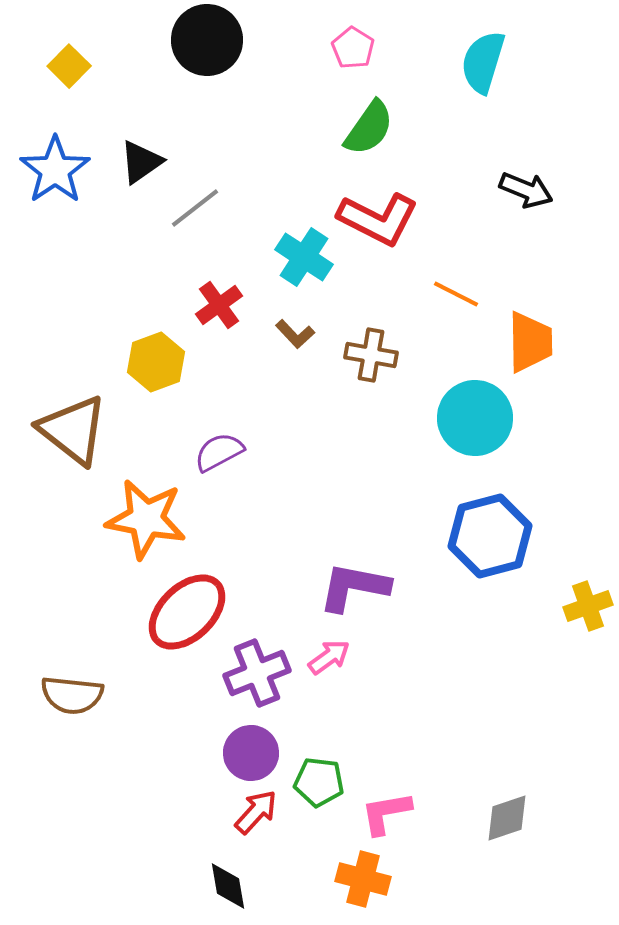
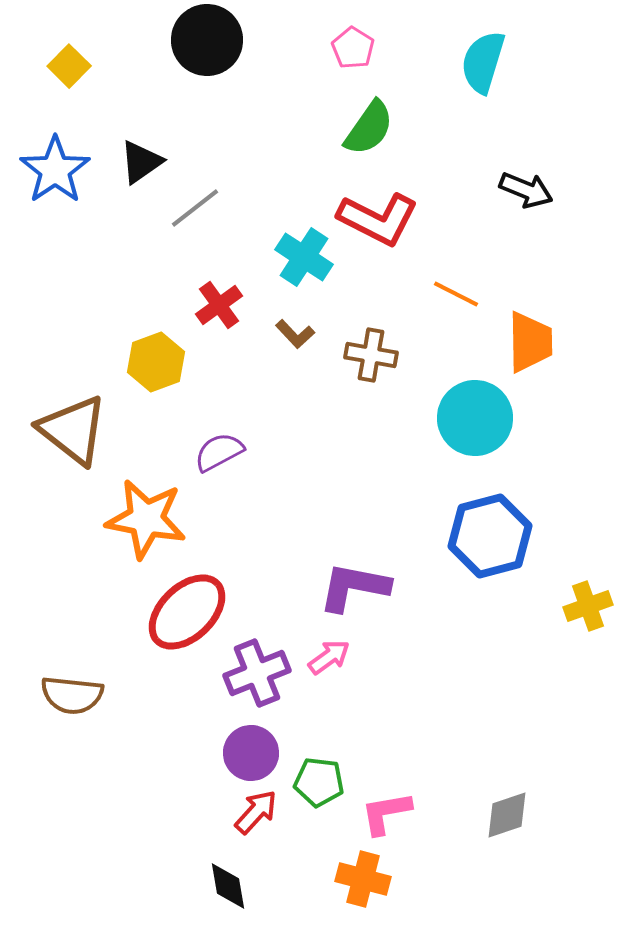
gray diamond: moved 3 px up
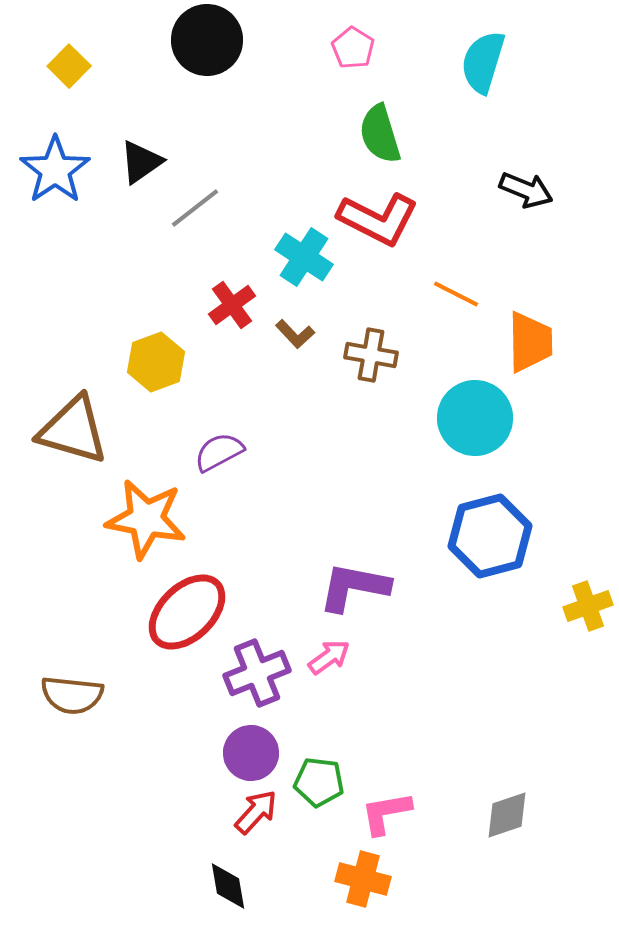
green semicircle: moved 11 px right, 6 px down; rotated 128 degrees clockwise
red cross: moved 13 px right
brown triangle: rotated 22 degrees counterclockwise
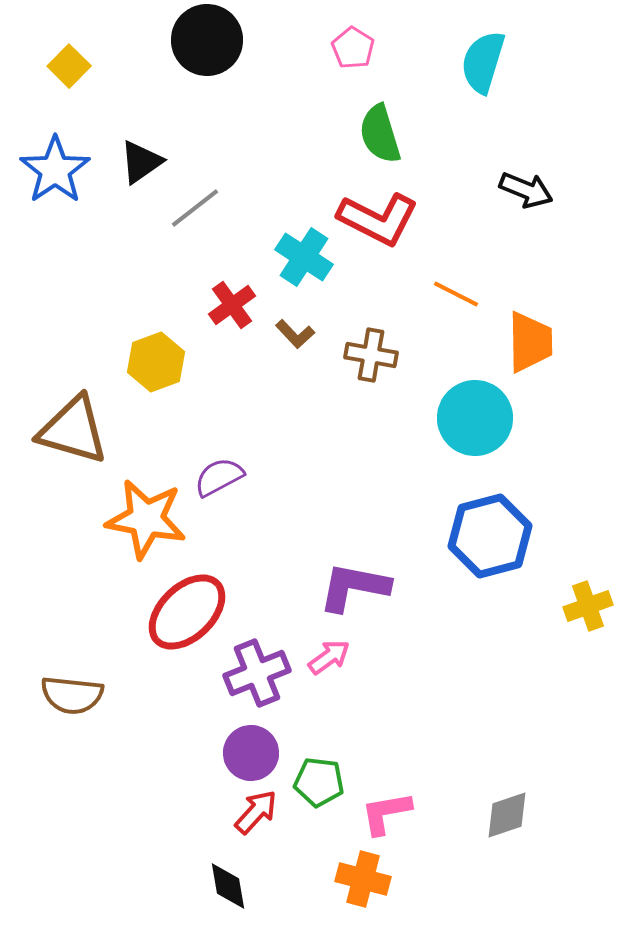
purple semicircle: moved 25 px down
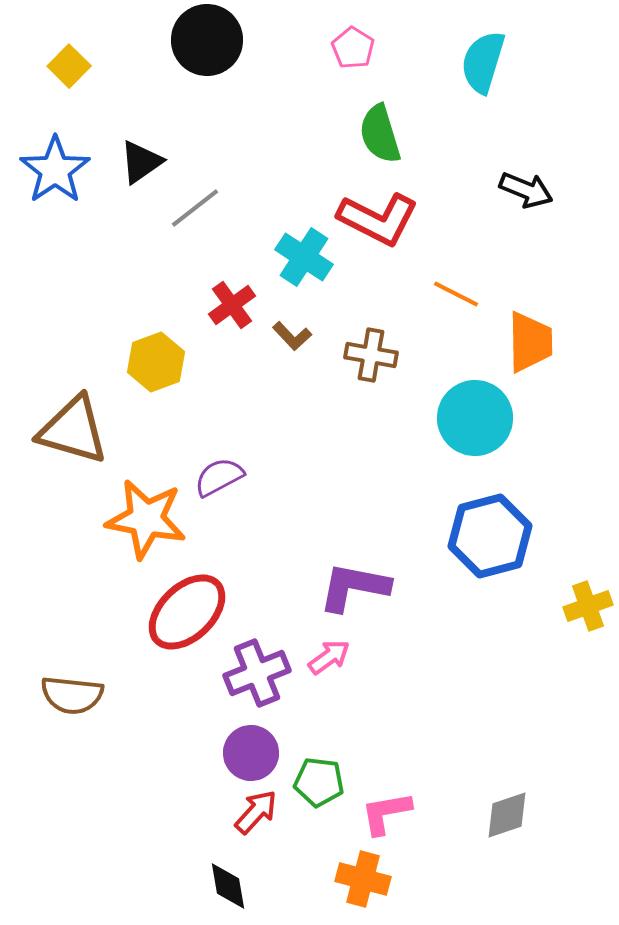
brown L-shape: moved 3 px left, 2 px down
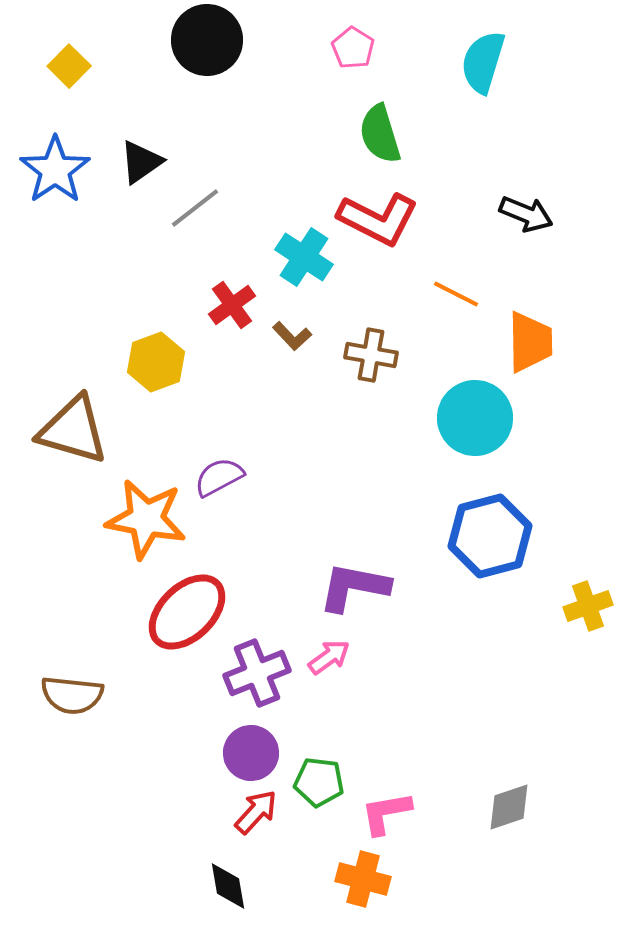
black arrow: moved 24 px down
gray diamond: moved 2 px right, 8 px up
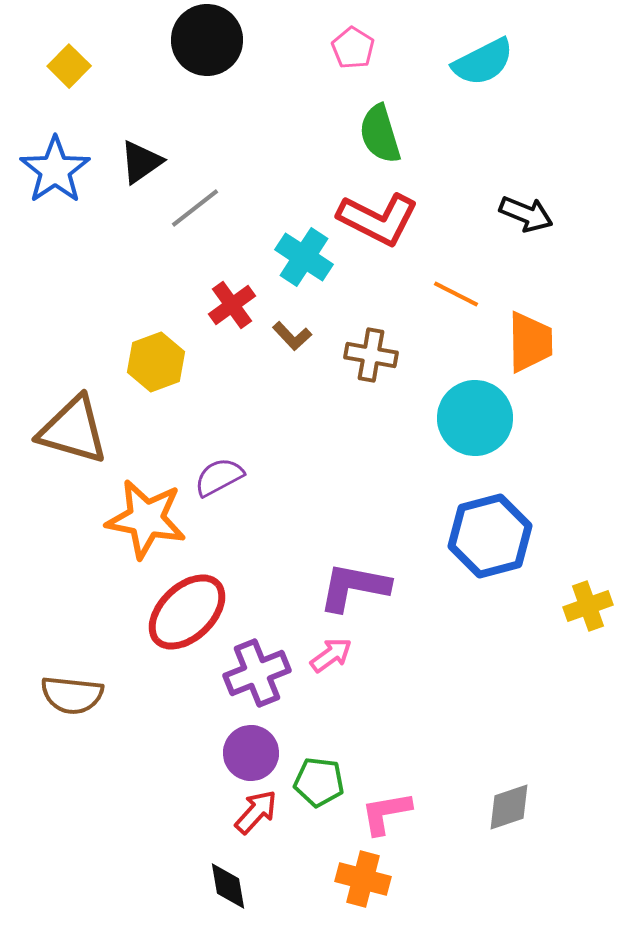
cyan semicircle: rotated 134 degrees counterclockwise
pink arrow: moved 2 px right, 2 px up
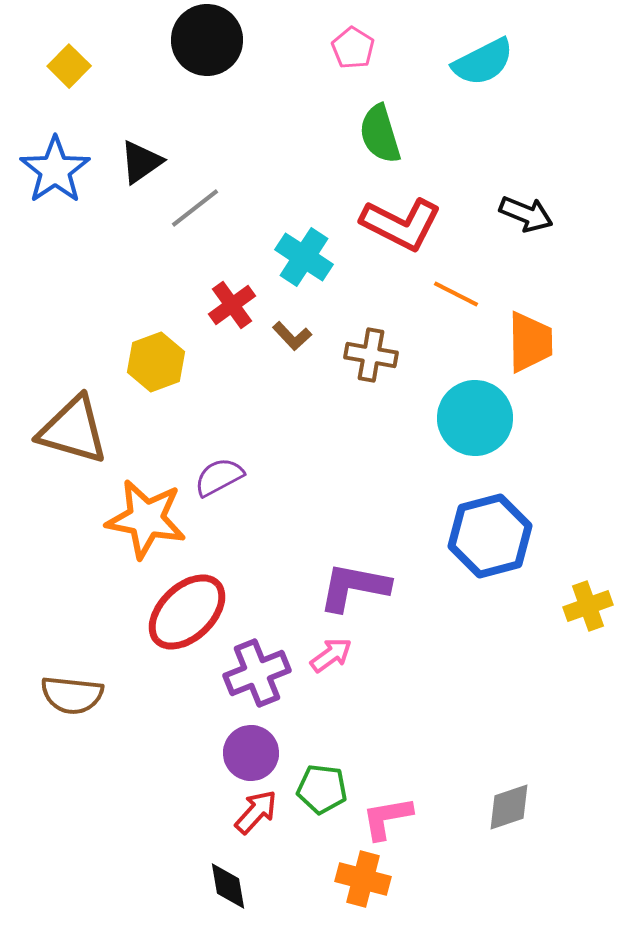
red L-shape: moved 23 px right, 5 px down
green pentagon: moved 3 px right, 7 px down
pink L-shape: moved 1 px right, 5 px down
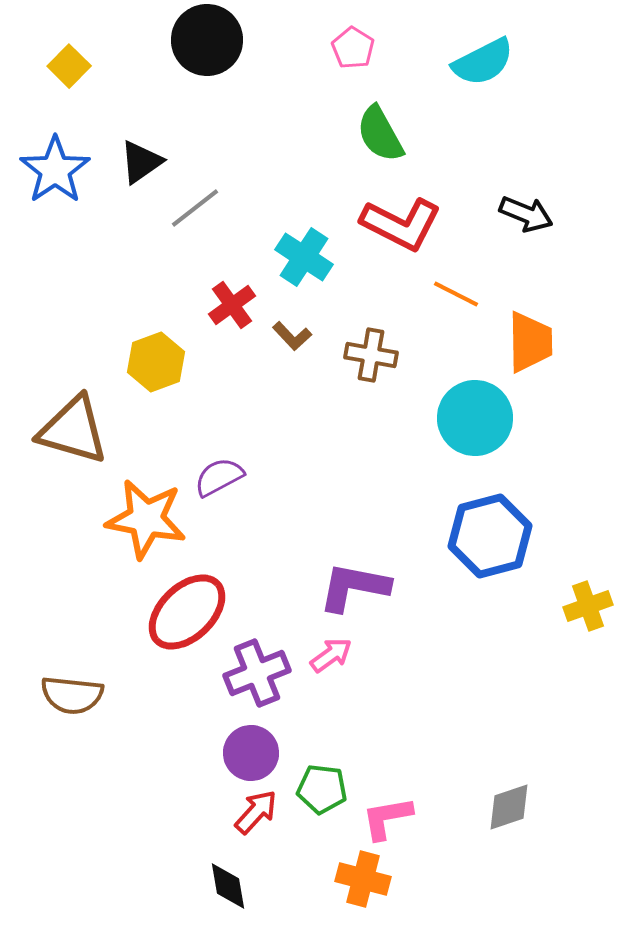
green semicircle: rotated 12 degrees counterclockwise
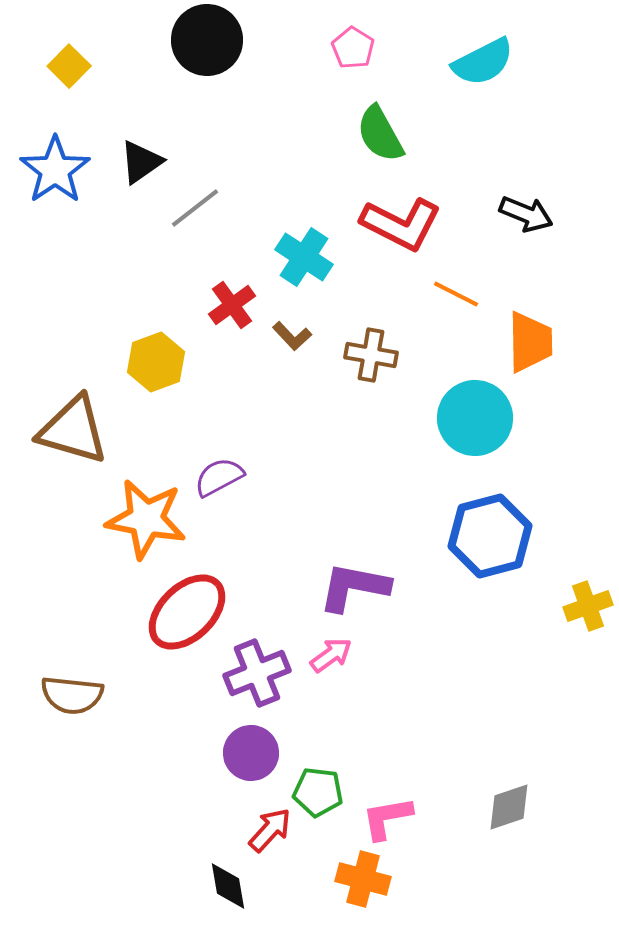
green pentagon: moved 4 px left, 3 px down
red arrow: moved 14 px right, 18 px down
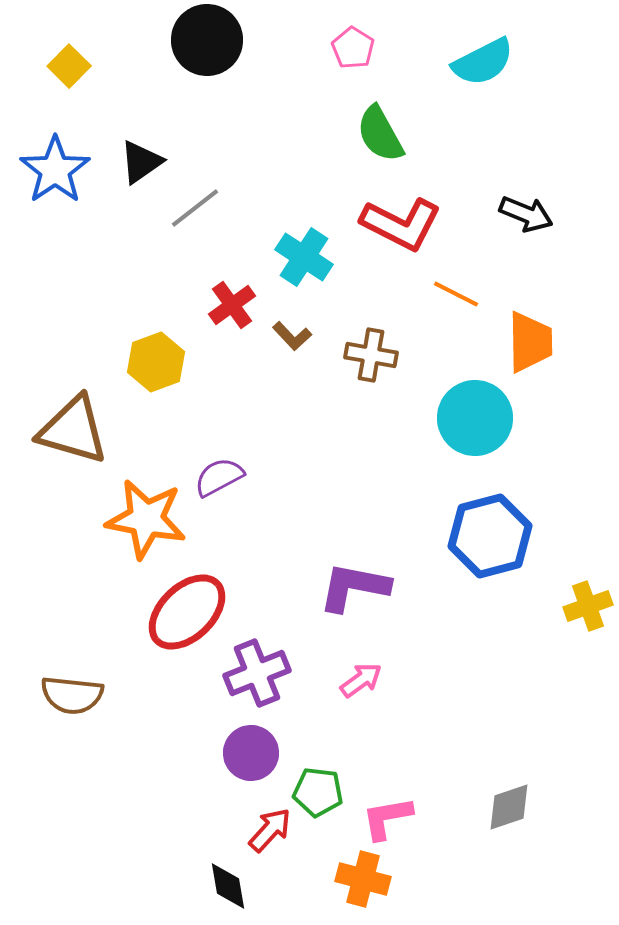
pink arrow: moved 30 px right, 25 px down
